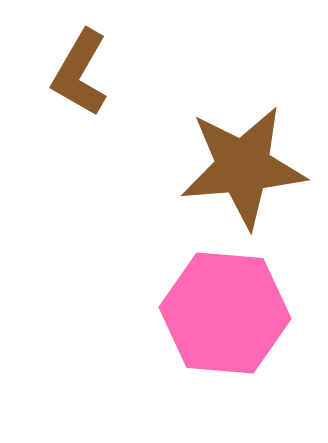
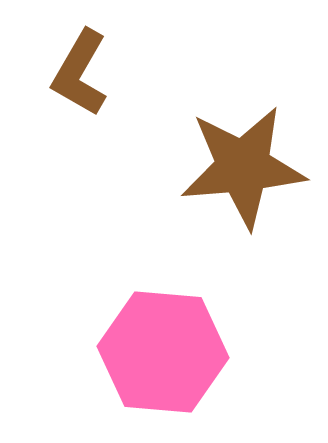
pink hexagon: moved 62 px left, 39 px down
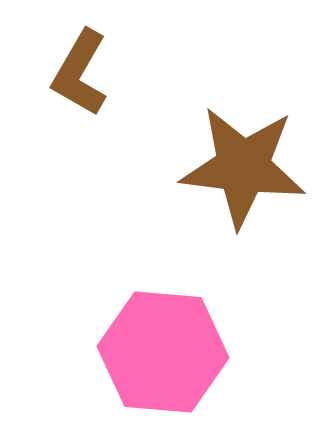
brown star: rotated 12 degrees clockwise
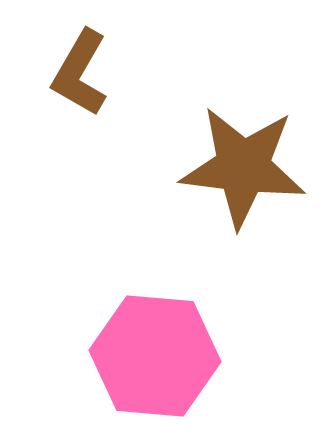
pink hexagon: moved 8 px left, 4 px down
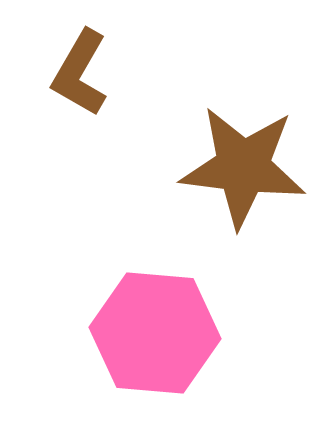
pink hexagon: moved 23 px up
